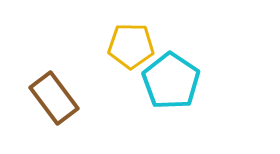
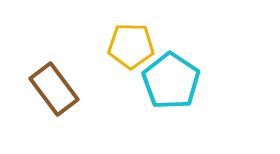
brown rectangle: moved 9 px up
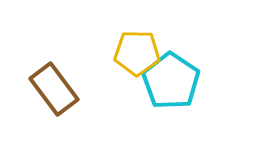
yellow pentagon: moved 6 px right, 7 px down
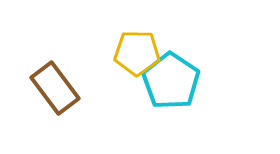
brown rectangle: moved 1 px right, 1 px up
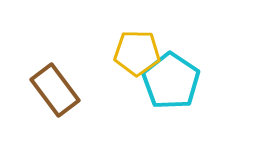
brown rectangle: moved 2 px down
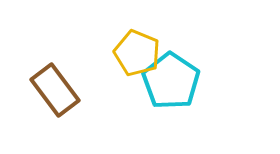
yellow pentagon: rotated 21 degrees clockwise
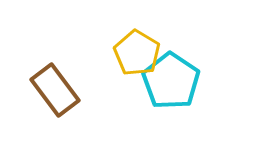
yellow pentagon: rotated 9 degrees clockwise
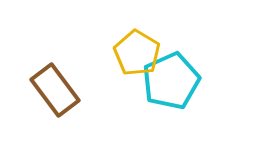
cyan pentagon: rotated 14 degrees clockwise
